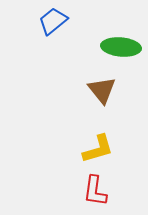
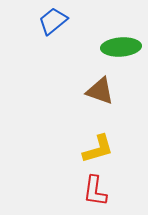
green ellipse: rotated 9 degrees counterclockwise
brown triangle: moved 2 px left, 1 px down; rotated 32 degrees counterclockwise
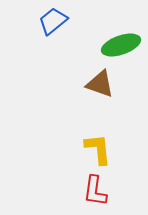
green ellipse: moved 2 px up; rotated 15 degrees counterclockwise
brown triangle: moved 7 px up
yellow L-shape: rotated 80 degrees counterclockwise
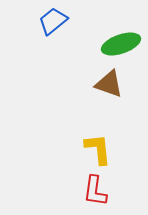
green ellipse: moved 1 px up
brown triangle: moved 9 px right
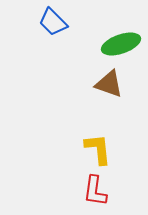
blue trapezoid: moved 1 px down; rotated 96 degrees counterclockwise
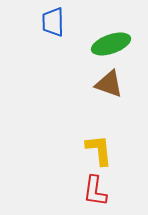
blue trapezoid: rotated 44 degrees clockwise
green ellipse: moved 10 px left
yellow L-shape: moved 1 px right, 1 px down
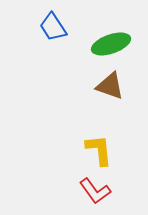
blue trapezoid: moved 5 px down; rotated 32 degrees counterclockwise
brown triangle: moved 1 px right, 2 px down
red L-shape: rotated 44 degrees counterclockwise
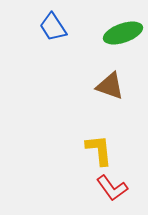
green ellipse: moved 12 px right, 11 px up
red L-shape: moved 17 px right, 3 px up
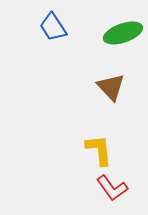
brown triangle: moved 1 px right, 1 px down; rotated 28 degrees clockwise
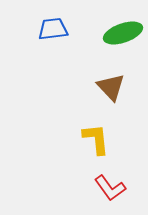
blue trapezoid: moved 2 px down; rotated 116 degrees clockwise
yellow L-shape: moved 3 px left, 11 px up
red L-shape: moved 2 px left
